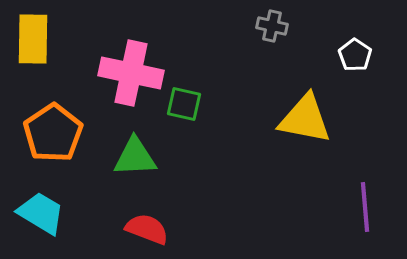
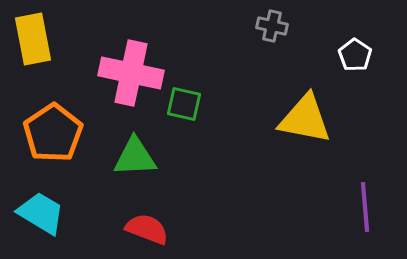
yellow rectangle: rotated 12 degrees counterclockwise
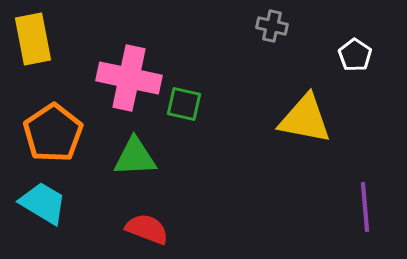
pink cross: moved 2 px left, 5 px down
cyan trapezoid: moved 2 px right, 10 px up
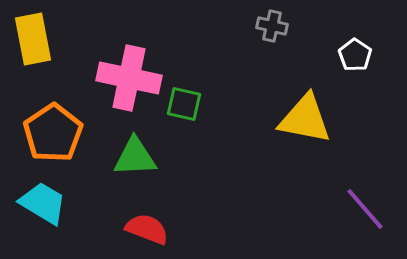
purple line: moved 2 px down; rotated 36 degrees counterclockwise
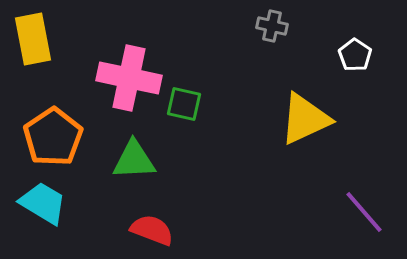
yellow triangle: rotated 36 degrees counterclockwise
orange pentagon: moved 4 px down
green triangle: moved 1 px left, 3 px down
purple line: moved 1 px left, 3 px down
red semicircle: moved 5 px right, 1 px down
